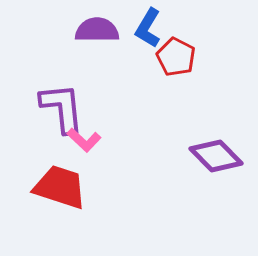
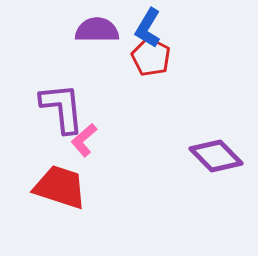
red pentagon: moved 25 px left
pink L-shape: rotated 96 degrees clockwise
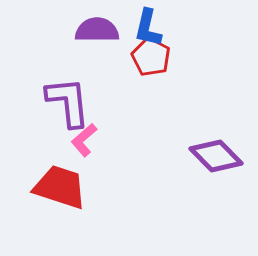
blue L-shape: rotated 18 degrees counterclockwise
purple L-shape: moved 6 px right, 6 px up
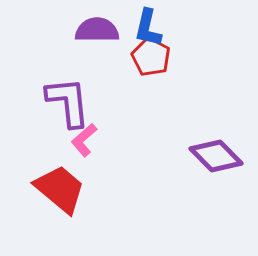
red trapezoid: moved 2 px down; rotated 22 degrees clockwise
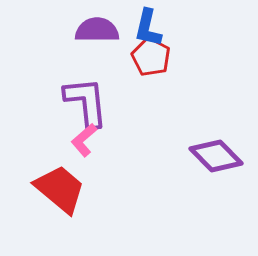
purple L-shape: moved 18 px right
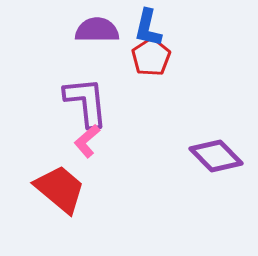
red pentagon: rotated 12 degrees clockwise
pink L-shape: moved 3 px right, 1 px down
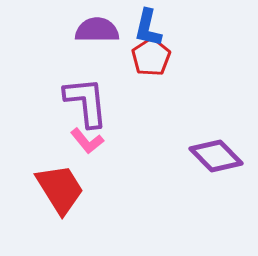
pink L-shape: rotated 88 degrees counterclockwise
red trapezoid: rotated 18 degrees clockwise
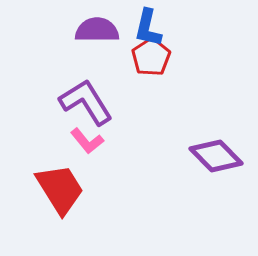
purple L-shape: rotated 26 degrees counterclockwise
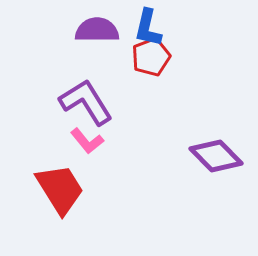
red pentagon: rotated 12 degrees clockwise
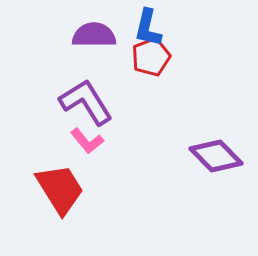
purple semicircle: moved 3 px left, 5 px down
